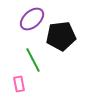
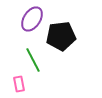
purple ellipse: rotated 15 degrees counterclockwise
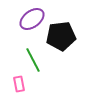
purple ellipse: rotated 20 degrees clockwise
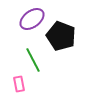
black pentagon: rotated 28 degrees clockwise
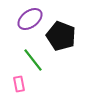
purple ellipse: moved 2 px left
green line: rotated 10 degrees counterclockwise
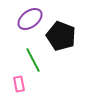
green line: rotated 10 degrees clockwise
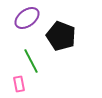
purple ellipse: moved 3 px left, 1 px up
green line: moved 2 px left, 1 px down
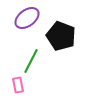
green line: rotated 55 degrees clockwise
pink rectangle: moved 1 px left, 1 px down
